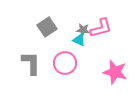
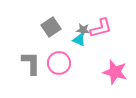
gray square: moved 4 px right
pink circle: moved 6 px left
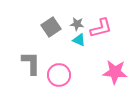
gray star: moved 6 px left, 6 px up
pink circle: moved 12 px down
pink star: rotated 10 degrees counterclockwise
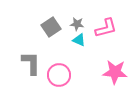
pink L-shape: moved 5 px right
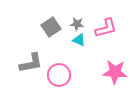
gray L-shape: rotated 80 degrees clockwise
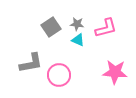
cyan triangle: moved 1 px left
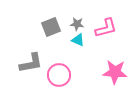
gray square: rotated 12 degrees clockwise
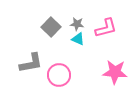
gray square: rotated 24 degrees counterclockwise
cyan triangle: moved 1 px up
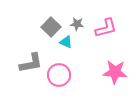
cyan triangle: moved 12 px left, 3 px down
